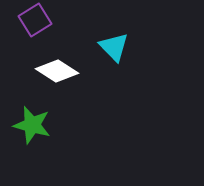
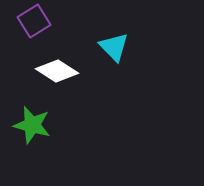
purple square: moved 1 px left, 1 px down
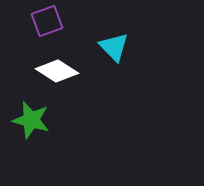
purple square: moved 13 px right; rotated 12 degrees clockwise
green star: moved 1 px left, 5 px up
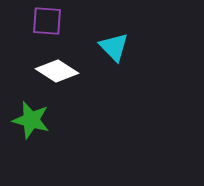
purple square: rotated 24 degrees clockwise
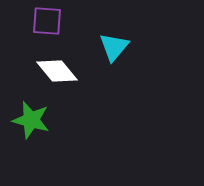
cyan triangle: rotated 24 degrees clockwise
white diamond: rotated 18 degrees clockwise
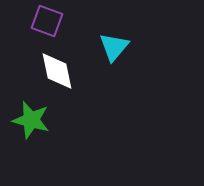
purple square: rotated 16 degrees clockwise
white diamond: rotated 27 degrees clockwise
